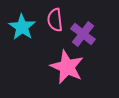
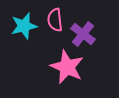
cyan star: moved 2 px right, 1 px up; rotated 24 degrees clockwise
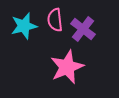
purple cross: moved 5 px up
pink star: rotated 24 degrees clockwise
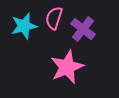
pink semicircle: moved 1 px left, 2 px up; rotated 25 degrees clockwise
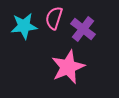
cyan star: rotated 8 degrees clockwise
pink star: moved 1 px right
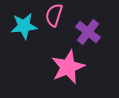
pink semicircle: moved 3 px up
purple cross: moved 5 px right, 3 px down
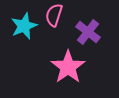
cyan star: rotated 16 degrees counterclockwise
pink star: rotated 12 degrees counterclockwise
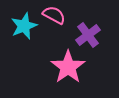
pink semicircle: rotated 100 degrees clockwise
purple cross: moved 3 px down; rotated 15 degrees clockwise
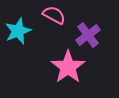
cyan star: moved 6 px left, 5 px down
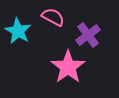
pink semicircle: moved 1 px left, 2 px down
cyan star: rotated 20 degrees counterclockwise
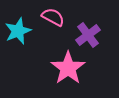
cyan star: rotated 20 degrees clockwise
pink star: moved 1 px down
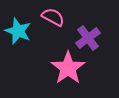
cyan star: rotated 28 degrees counterclockwise
purple cross: moved 3 px down
